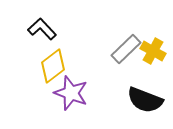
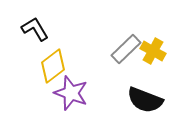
black L-shape: moved 7 px left; rotated 12 degrees clockwise
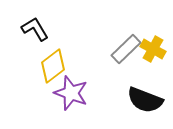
yellow cross: moved 2 px up
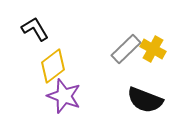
purple star: moved 7 px left, 3 px down
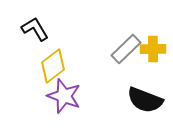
yellow cross: rotated 30 degrees counterclockwise
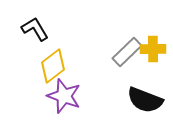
gray rectangle: moved 1 px right, 3 px down
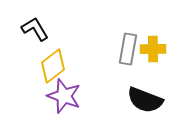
gray rectangle: moved 1 px right, 3 px up; rotated 36 degrees counterclockwise
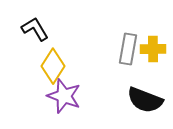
yellow diamond: rotated 20 degrees counterclockwise
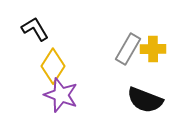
gray rectangle: rotated 20 degrees clockwise
purple star: moved 3 px left, 1 px up
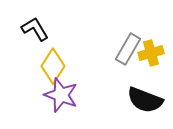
yellow cross: moved 2 px left, 4 px down; rotated 15 degrees counterclockwise
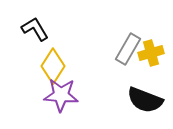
purple star: rotated 16 degrees counterclockwise
